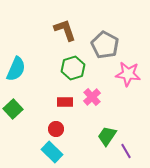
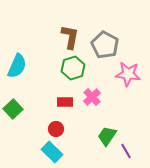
brown L-shape: moved 5 px right, 7 px down; rotated 30 degrees clockwise
cyan semicircle: moved 1 px right, 3 px up
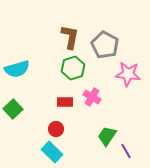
cyan semicircle: moved 3 px down; rotated 50 degrees clockwise
pink cross: rotated 18 degrees counterclockwise
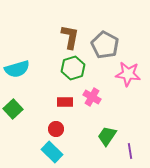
purple line: moved 4 px right; rotated 21 degrees clockwise
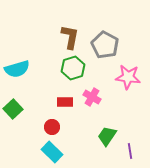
pink star: moved 3 px down
red circle: moved 4 px left, 2 px up
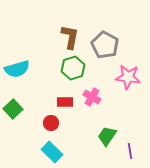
red circle: moved 1 px left, 4 px up
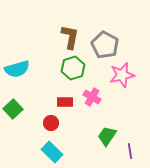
pink star: moved 6 px left, 2 px up; rotated 20 degrees counterclockwise
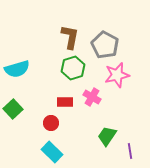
pink star: moved 5 px left
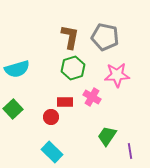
gray pentagon: moved 8 px up; rotated 16 degrees counterclockwise
pink star: rotated 10 degrees clockwise
red circle: moved 6 px up
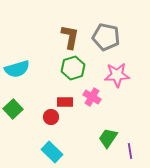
gray pentagon: moved 1 px right
green trapezoid: moved 1 px right, 2 px down
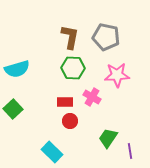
green hexagon: rotated 20 degrees clockwise
red circle: moved 19 px right, 4 px down
